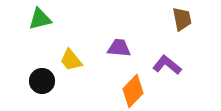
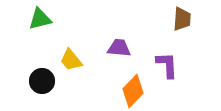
brown trapezoid: rotated 15 degrees clockwise
purple L-shape: rotated 48 degrees clockwise
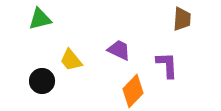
purple trapezoid: moved 2 px down; rotated 20 degrees clockwise
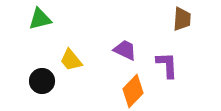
purple trapezoid: moved 6 px right
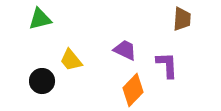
orange diamond: moved 1 px up
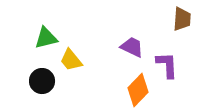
green triangle: moved 6 px right, 19 px down
purple trapezoid: moved 7 px right, 3 px up
orange diamond: moved 5 px right
